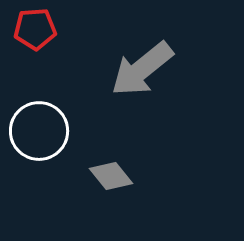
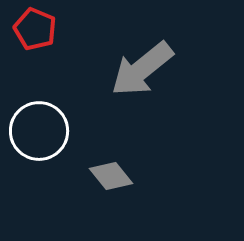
red pentagon: rotated 27 degrees clockwise
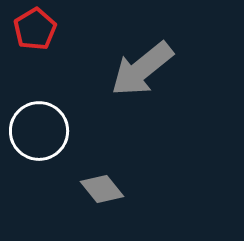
red pentagon: rotated 18 degrees clockwise
gray diamond: moved 9 px left, 13 px down
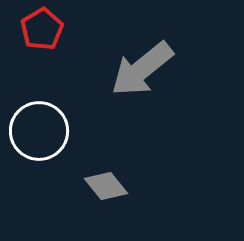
red pentagon: moved 7 px right
gray diamond: moved 4 px right, 3 px up
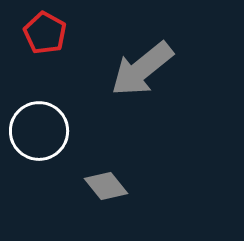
red pentagon: moved 3 px right, 4 px down; rotated 12 degrees counterclockwise
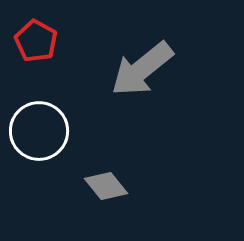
red pentagon: moved 9 px left, 8 px down
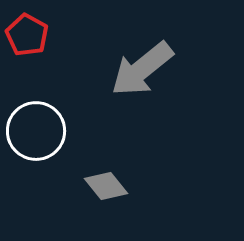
red pentagon: moved 9 px left, 6 px up
white circle: moved 3 px left
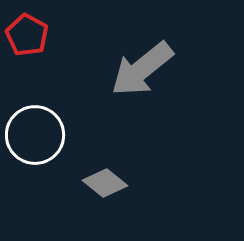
white circle: moved 1 px left, 4 px down
gray diamond: moved 1 px left, 3 px up; rotated 12 degrees counterclockwise
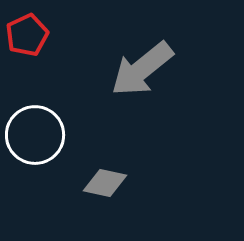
red pentagon: rotated 18 degrees clockwise
gray diamond: rotated 27 degrees counterclockwise
